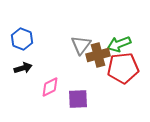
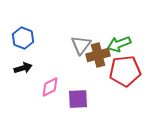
blue hexagon: moved 1 px right, 1 px up
red pentagon: moved 2 px right, 3 px down
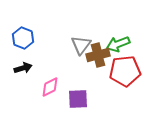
green arrow: moved 1 px left
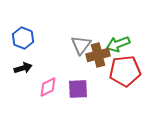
pink diamond: moved 2 px left
purple square: moved 10 px up
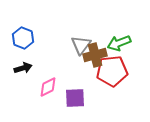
green arrow: moved 1 px right, 1 px up
brown cross: moved 3 px left
red pentagon: moved 13 px left
purple square: moved 3 px left, 9 px down
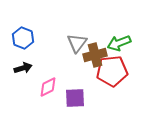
gray triangle: moved 4 px left, 2 px up
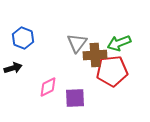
brown cross: rotated 10 degrees clockwise
black arrow: moved 10 px left
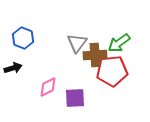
green arrow: rotated 15 degrees counterclockwise
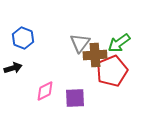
gray triangle: moved 3 px right
red pentagon: rotated 16 degrees counterclockwise
pink diamond: moved 3 px left, 4 px down
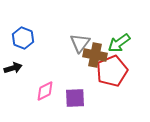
brown cross: rotated 15 degrees clockwise
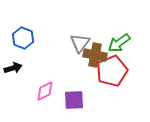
purple square: moved 1 px left, 2 px down
